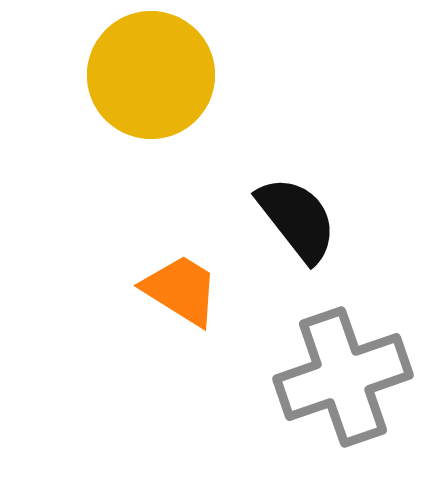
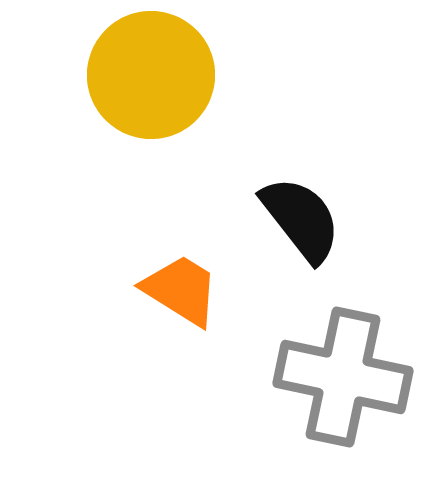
black semicircle: moved 4 px right
gray cross: rotated 31 degrees clockwise
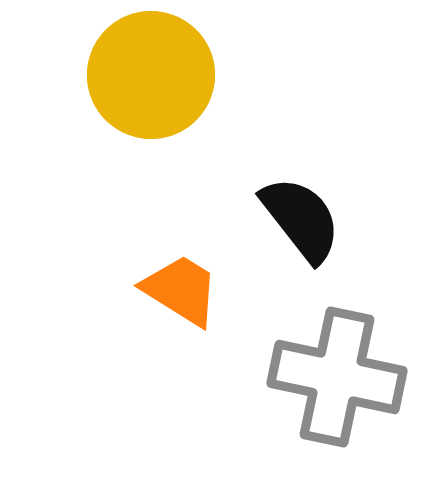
gray cross: moved 6 px left
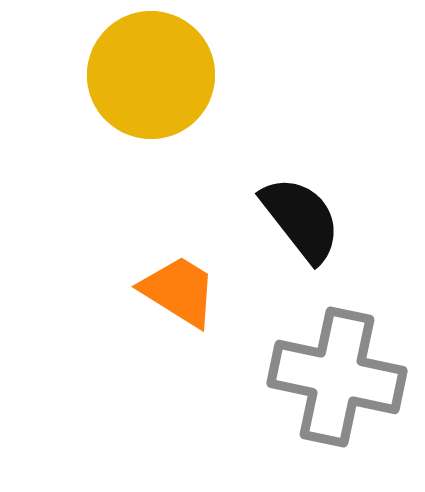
orange trapezoid: moved 2 px left, 1 px down
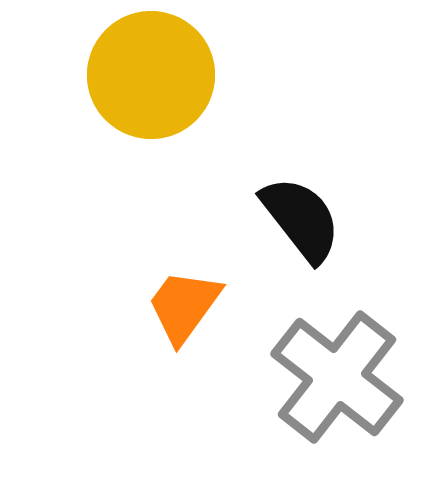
orange trapezoid: moved 5 px right, 15 px down; rotated 86 degrees counterclockwise
gray cross: rotated 26 degrees clockwise
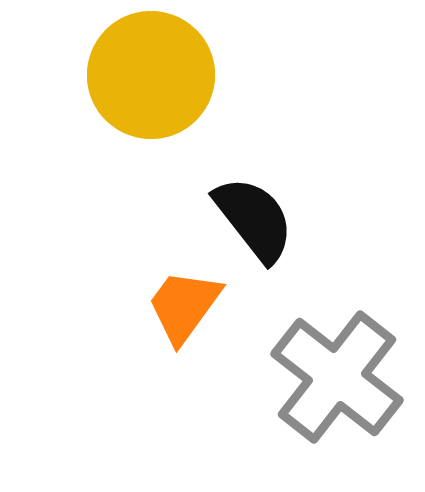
black semicircle: moved 47 px left
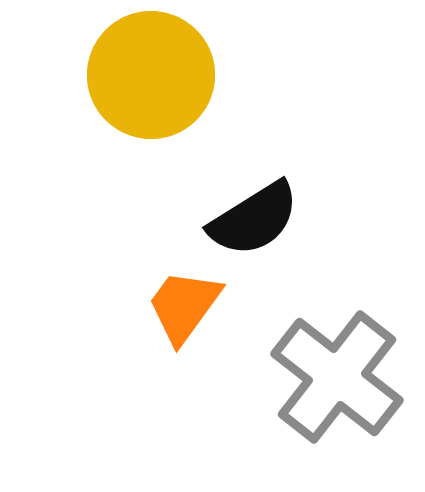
black semicircle: rotated 96 degrees clockwise
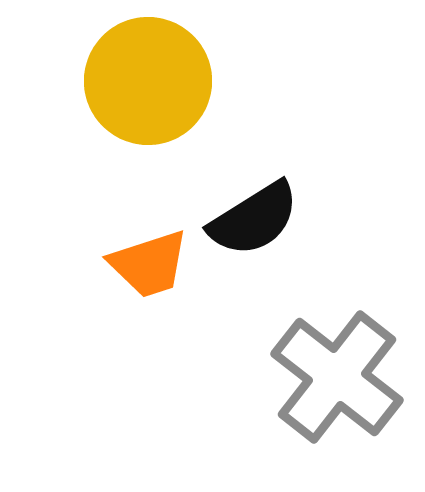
yellow circle: moved 3 px left, 6 px down
orange trapezoid: moved 35 px left, 42 px up; rotated 144 degrees counterclockwise
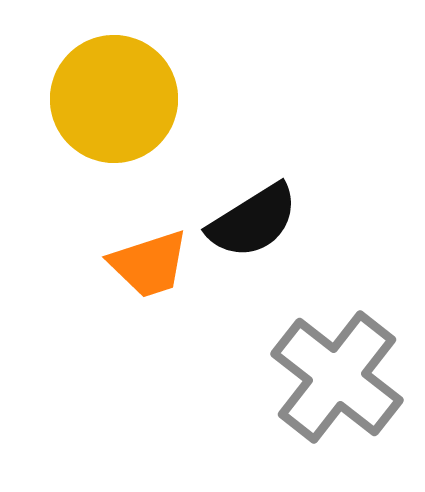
yellow circle: moved 34 px left, 18 px down
black semicircle: moved 1 px left, 2 px down
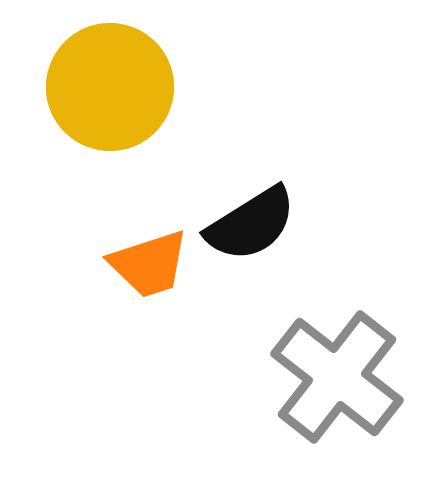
yellow circle: moved 4 px left, 12 px up
black semicircle: moved 2 px left, 3 px down
